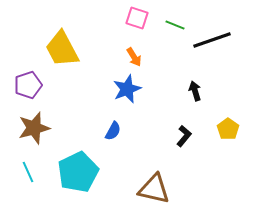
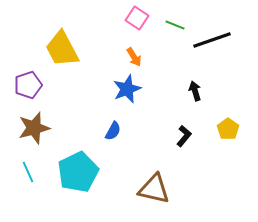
pink square: rotated 15 degrees clockwise
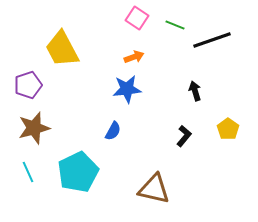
orange arrow: rotated 78 degrees counterclockwise
blue star: rotated 16 degrees clockwise
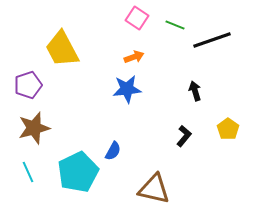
blue semicircle: moved 20 px down
